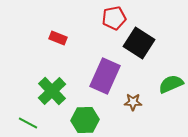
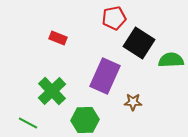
green semicircle: moved 24 px up; rotated 20 degrees clockwise
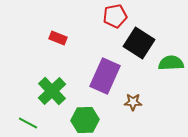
red pentagon: moved 1 px right, 2 px up
green semicircle: moved 3 px down
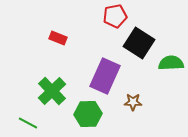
green hexagon: moved 3 px right, 6 px up
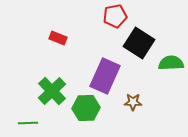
green hexagon: moved 2 px left, 6 px up
green line: rotated 30 degrees counterclockwise
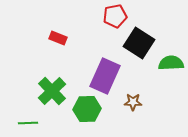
green hexagon: moved 1 px right, 1 px down
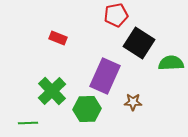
red pentagon: moved 1 px right, 1 px up
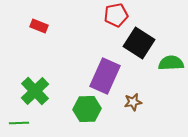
red rectangle: moved 19 px left, 12 px up
green cross: moved 17 px left
brown star: rotated 12 degrees counterclockwise
green line: moved 9 px left
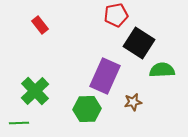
red rectangle: moved 1 px right, 1 px up; rotated 30 degrees clockwise
green semicircle: moved 9 px left, 7 px down
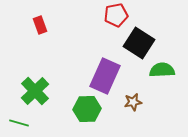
red rectangle: rotated 18 degrees clockwise
green line: rotated 18 degrees clockwise
